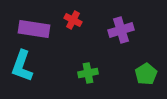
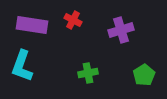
purple rectangle: moved 2 px left, 4 px up
green pentagon: moved 2 px left, 1 px down
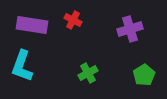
purple cross: moved 9 px right, 1 px up
green cross: rotated 18 degrees counterclockwise
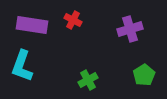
green cross: moved 7 px down
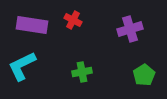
cyan L-shape: rotated 44 degrees clockwise
green cross: moved 6 px left, 8 px up; rotated 18 degrees clockwise
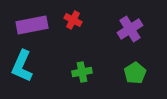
purple rectangle: rotated 20 degrees counterclockwise
purple cross: rotated 15 degrees counterclockwise
cyan L-shape: rotated 40 degrees counterclockwise
green pentagon: moved 9 px left, 2 px up
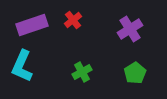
red cross: rotated 24 degrees clockwise
purple rectangle: rotated 8 degrees counterclockwise
green cross: rotated 18 degrees counterclockwise
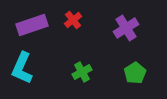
purple cross: moved 4 px left, 1 px up
cyan L-shape: moved 2 px down
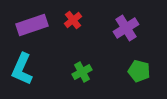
cyan L-shape: moved 1 px down
green pentagon: moved 4 px right, 2 px up; rotated 25 degrees counterclockwise
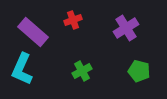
red cross: rotated 18 degrees clockwise
purple rectangle: moved 1 px right, 7 px down; rotated 60 degrees clockwise
green cross: moved 1 px up
